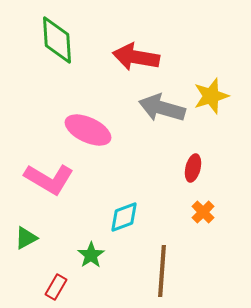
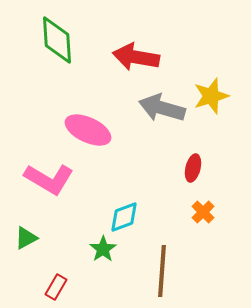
green star: moved 12 px right, 6 px up
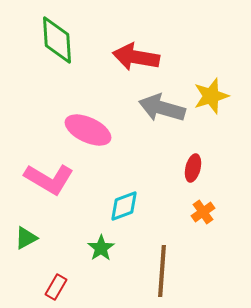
orange cross: rotated 10 degrees clockwise
cyan diamond: moved 11 px up
green star: moved 2 px left, 1 px up
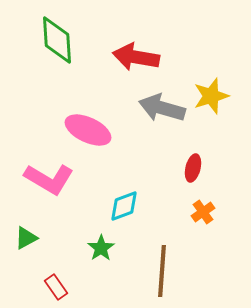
red rectangle: rotated 65 degrees counterclockwise
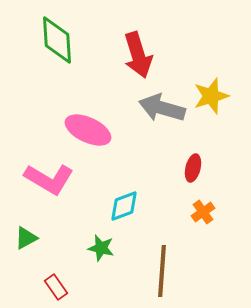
red arrow: moved 2 px right, 2 px up; rotated 117 degrees counterclockwise
green star: rotated 24 degrees counterclockwise
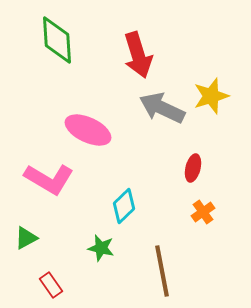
gray arrow: rotated 9 degrees clockwise
cyan diamond: rotated 24 degrees counterclockwise
brown line: rotated 15 degrees counterclockwise
red rectangle: moved 5 px left, 2 px up
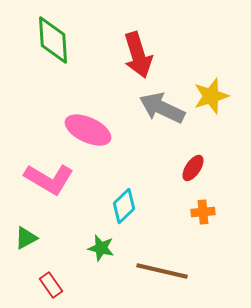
green diamond: moved 4 px left
red ellipse: rotated 20 degrees clockwise
orange cross: rotated 30 degrees clockwise
brown line: rotated 66 degrees counterclockwise
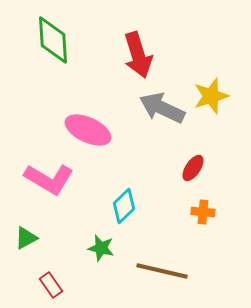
orange cross: rotated 10 degrees clockwise
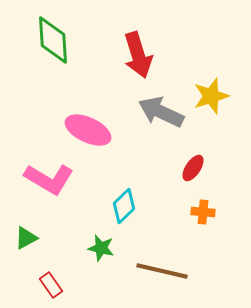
gray arrow: moved 1 px left, 4 px down
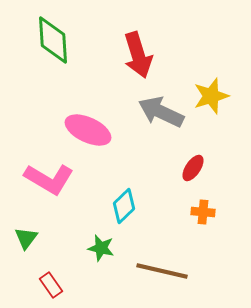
green triangle: rotated 25 degrees counterclockwise
